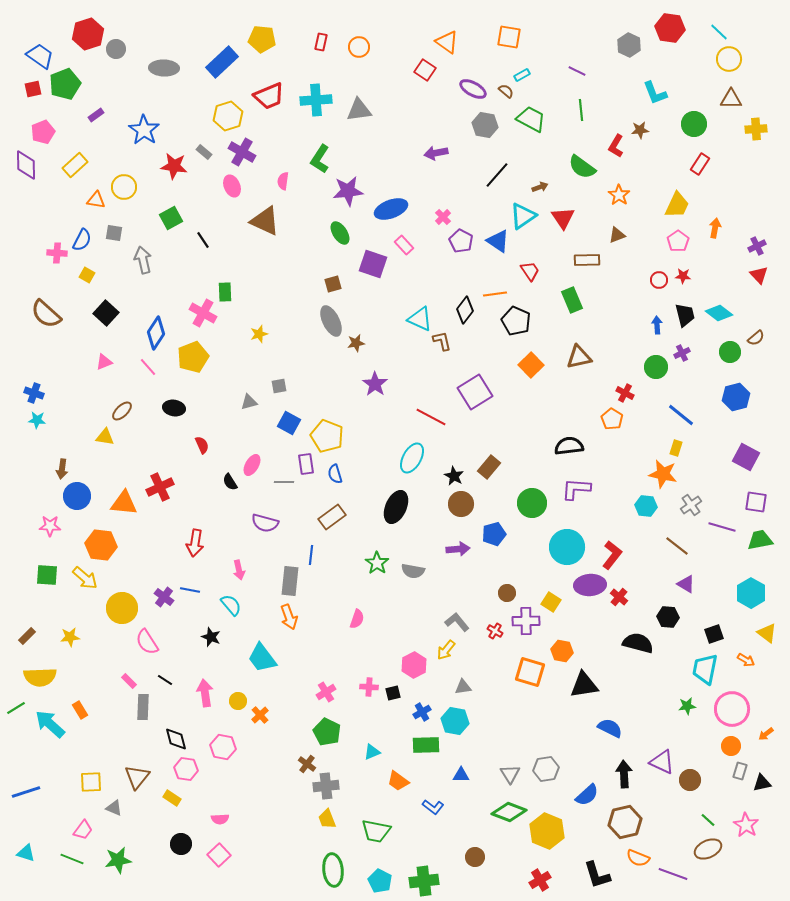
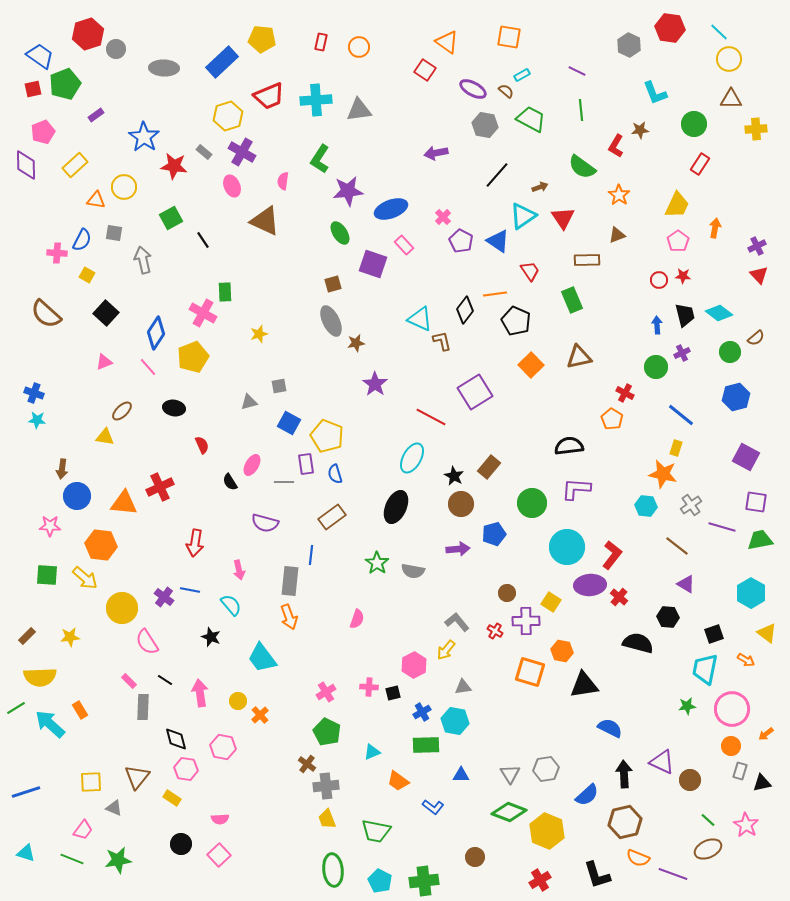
blue star at (144, 130): moved 7 px down
pink arrow at (205, 693): moved 5 px left
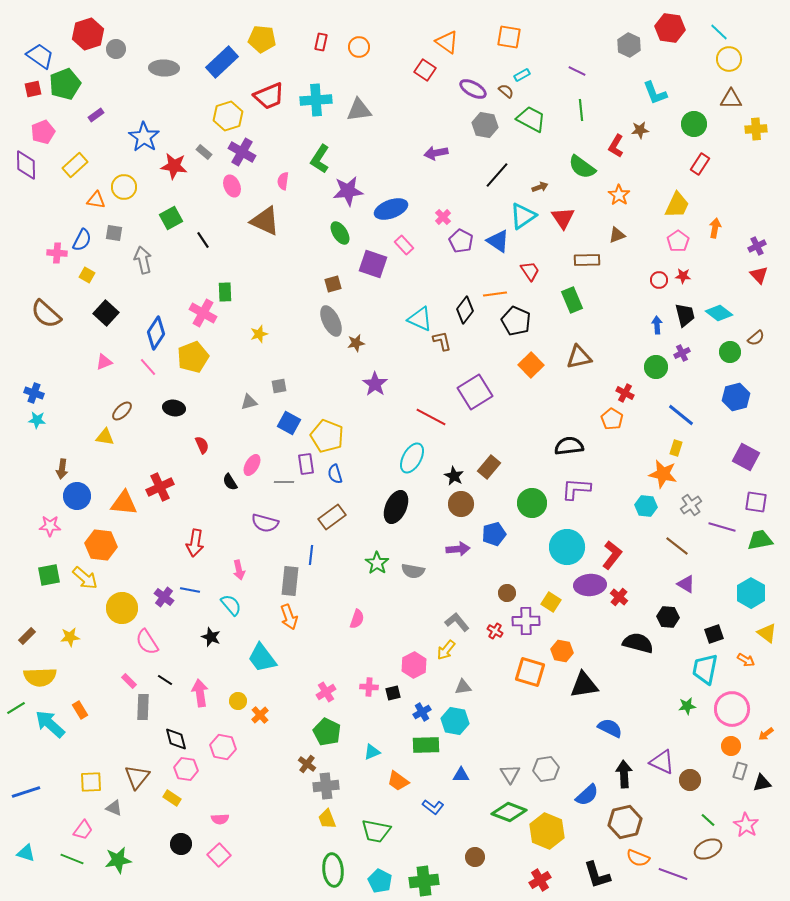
green square at (47, 575): moved 2 px right; rotated 15 degrees counterclockwise
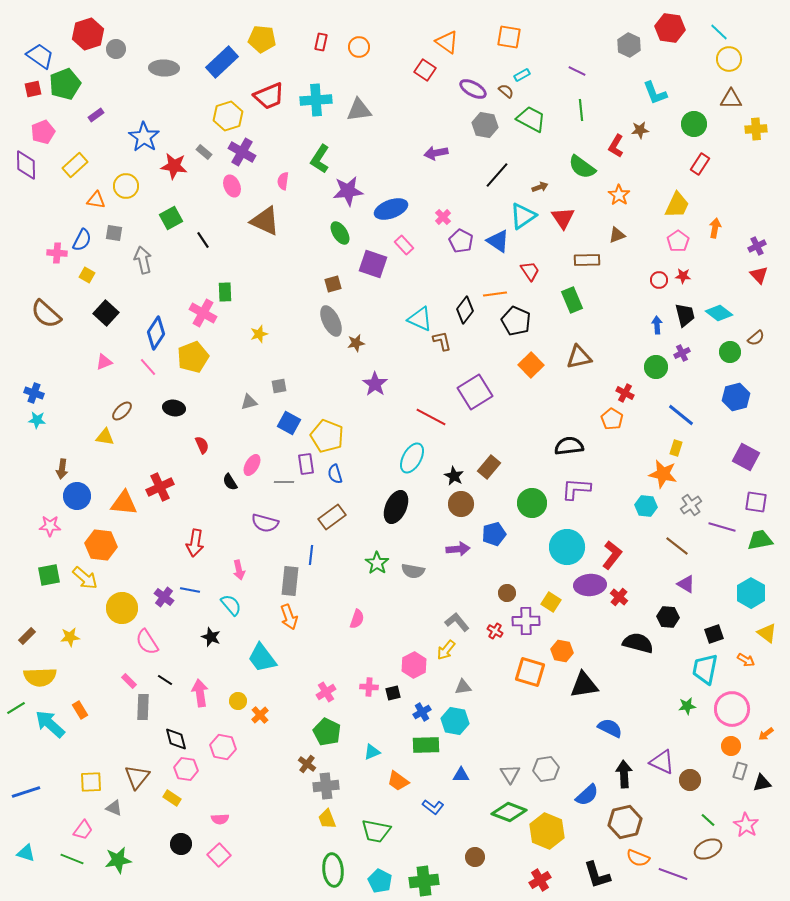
yellow circle at (124, 187): moved 2 px right, 1 px up
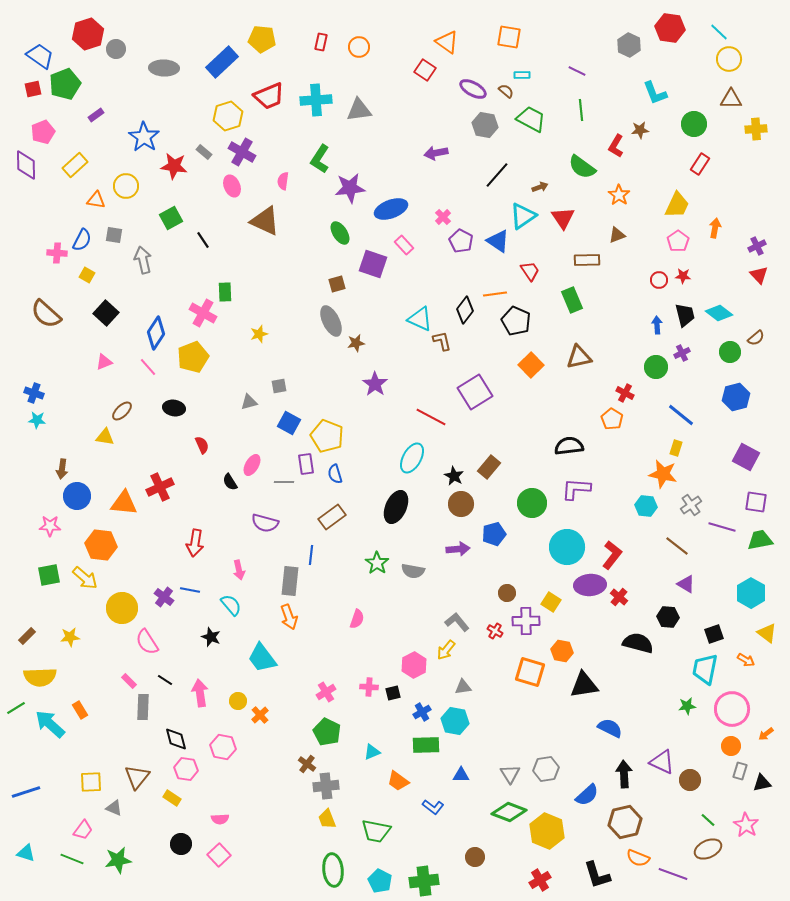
cyan rectangle at (522, 75): rotated 28 degrees clockwise
purple star at (348, 191): moved 2 px right, 3 px up
gray square at (114, 233): moved 2 px down
brown square at (333, 284): moved 4 px right
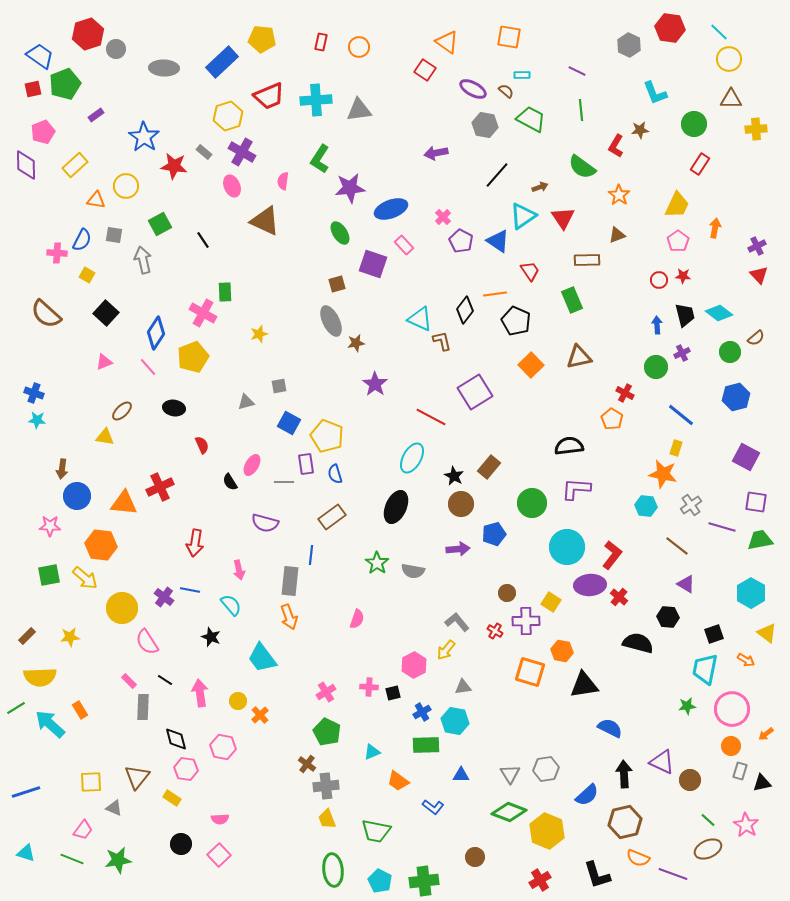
green square at (171, 218): moved 11 px left, 6 px down
gray triangle at (249, 402): moved 3 px left
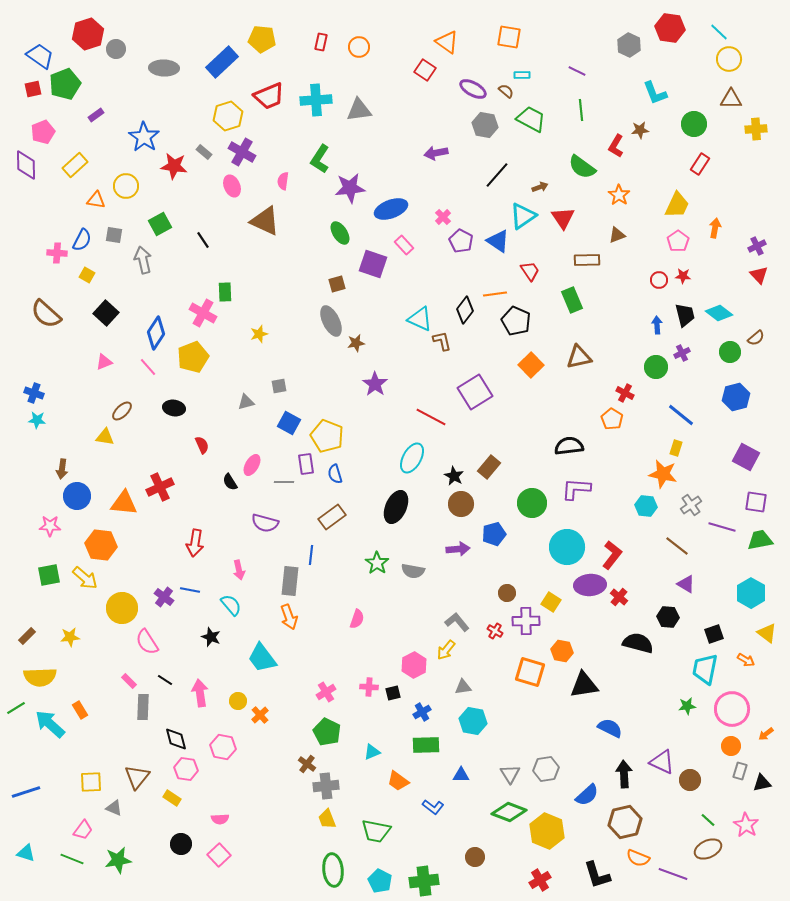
cyan hexagon at (455, 721): moved 18 px right
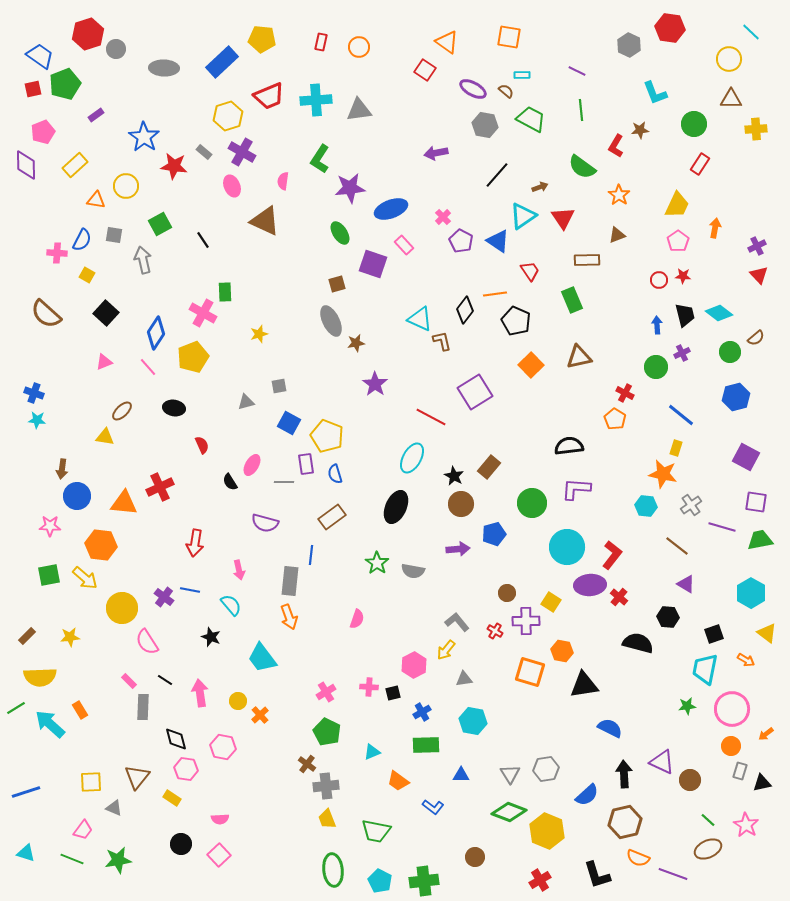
cyan line at (719, 32): moved 32 px right
orange pentagon at (612, 419): moved 3 px right
gray triangle at (463, 687): moved 1 px right, 8 px up
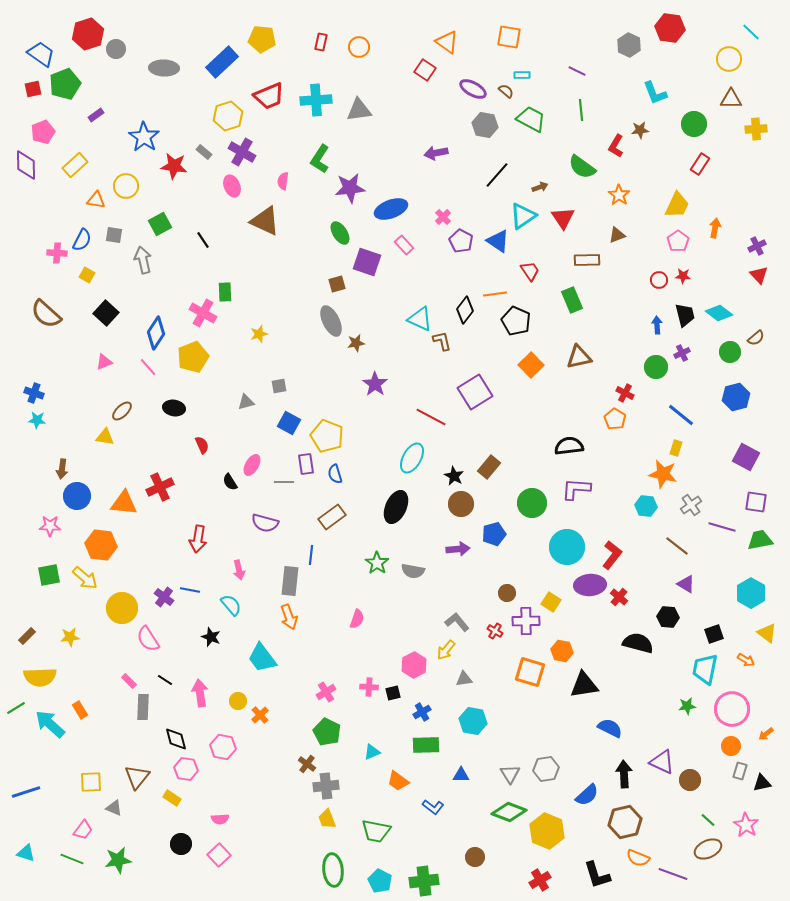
blue trapezoid at (40, 56): moved 1 px right, 2 px up
purple square at (373, 264): moved 6 px left, 2 px up
red arrow at (195, 543): moved 3 px right, 4 px up
pink semicircle at (147, 642): moved 1 px right, 3 px up
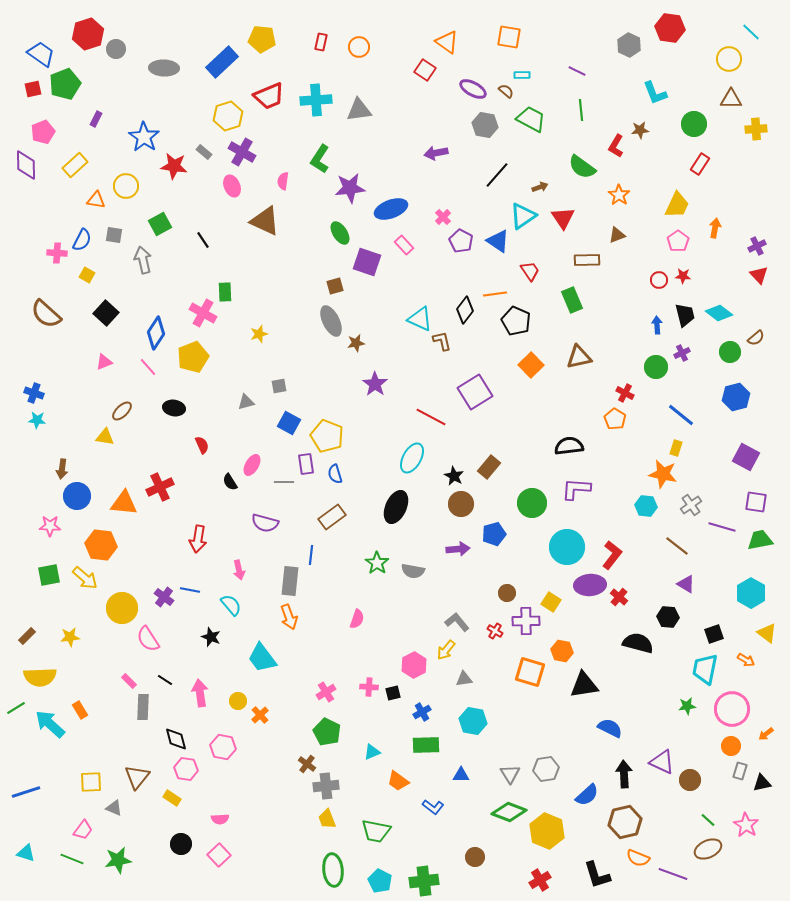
purple rectangle at (96, 115): moved 4 px down; rotated 28 degrees counterclockwise
brown square at (337, 284): moved 2 px left, 2 px down
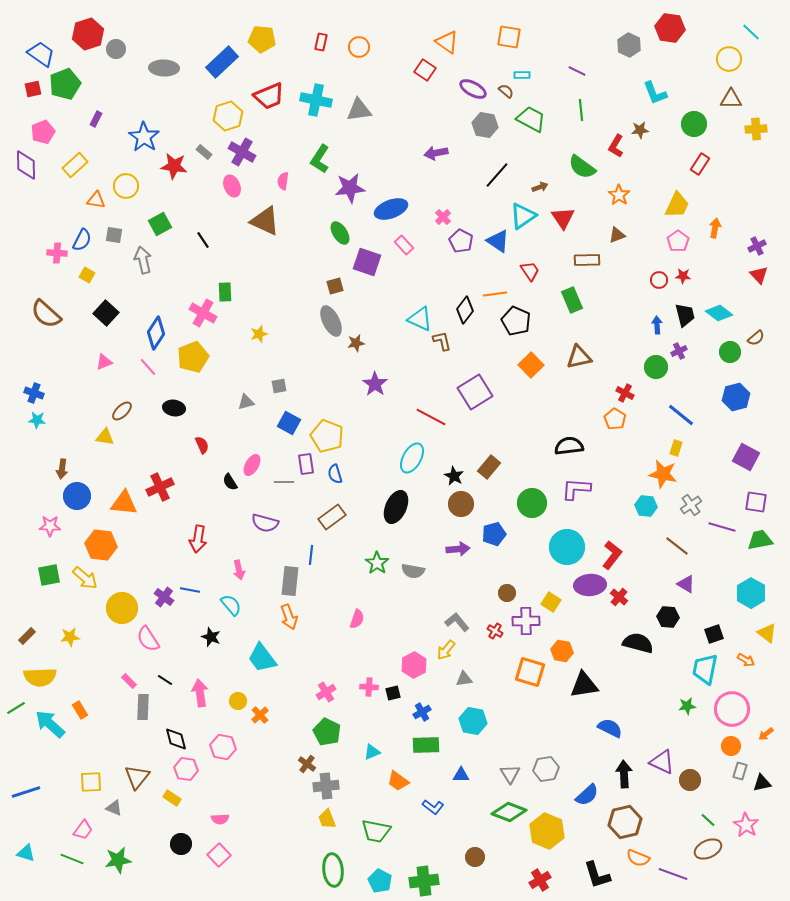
cyan cross at (316, 100): rotated 16 degrees clockwise
purple cross at (682, 353): moved 3 px left, 2 px up
